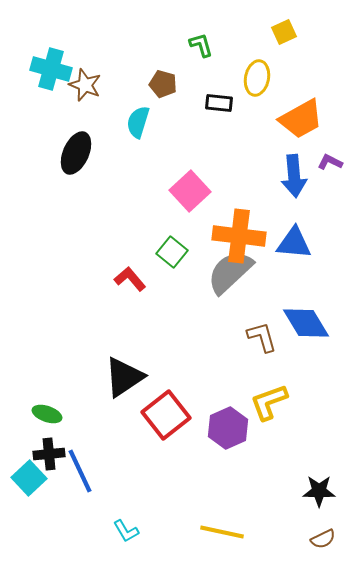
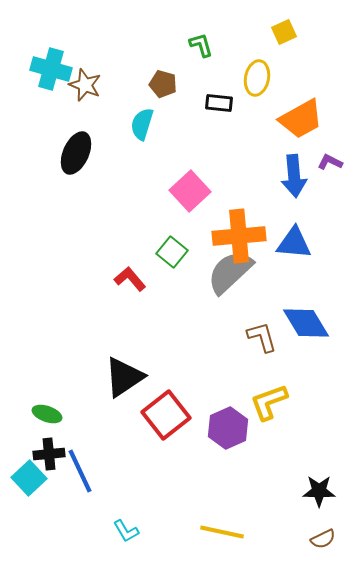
cyan semicircle: moved 4 px right, 2 px down
orange cross: rotated 12 degrees counterclockwise
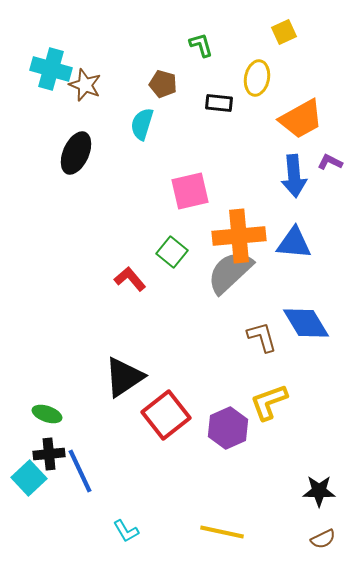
pink square: rotated 30 degrees clockwise
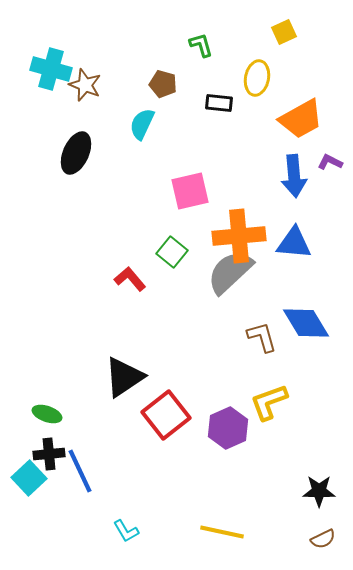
cyan semicircle: rotated 8 degrees clockwise
